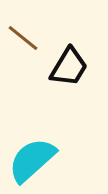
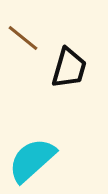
black trapezoid: moved 1 px down; rotated 15 degrees counterclockwise
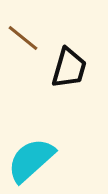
cyan semicircle: moved 1 px left
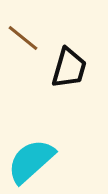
cyan semicircle: moved 1 px down
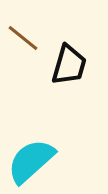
black trapezoid: moved 3 px up
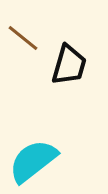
cyan semicircle: moved 2 px right; rotated 4 degrees clockwise
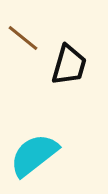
cyan semicircle: moved 1 px right, 6 px up
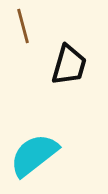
brown line: moved 12 px up; rotated 36 degrees clockwise
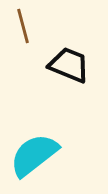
black trapezoid: rotated 84 degrees counterclockwise
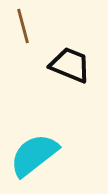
black trapezoid: moved 1 px right
